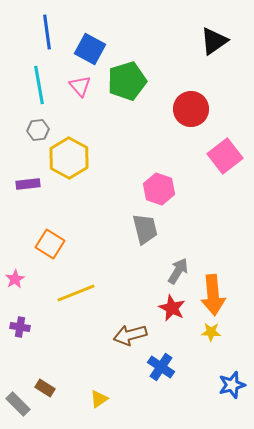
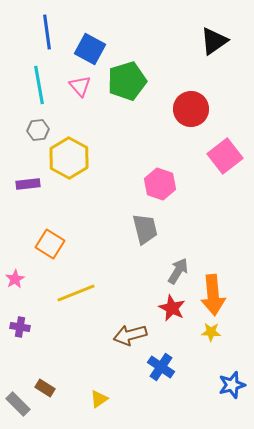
pink hexagon: moved 1 px right, 5 px up
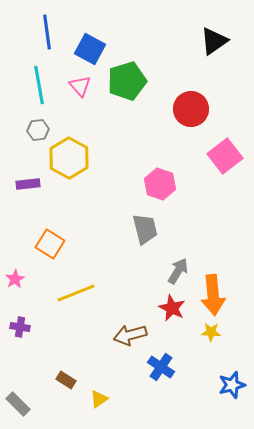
brown rectangle: moved 21 px right, 8 px up
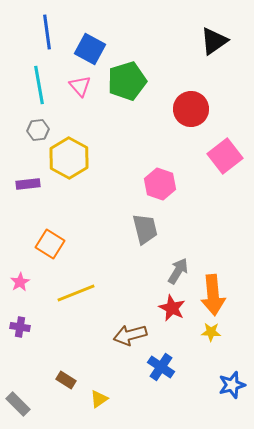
pink star: moved 5 px right, 3 px down
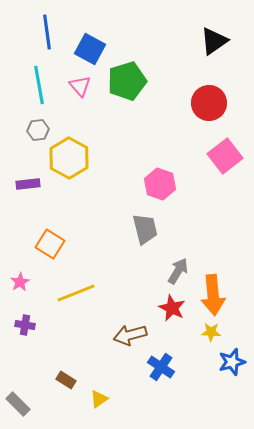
red circle: moved 18 px right, 6 px up
purple cross: moved 5 px right, 2 px up
blue star: moved 23 px up
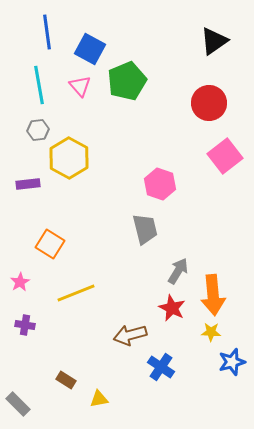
green pentagon: rotated 6 degrees counterclockwise
yellow triangle: rotated 24 degrees clockwise
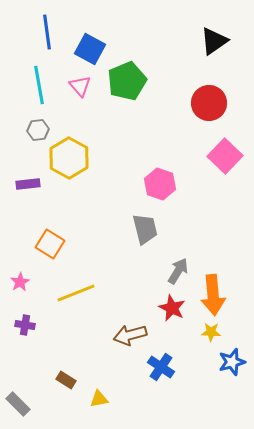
pink square: rotated 8 degrees counterclockwise
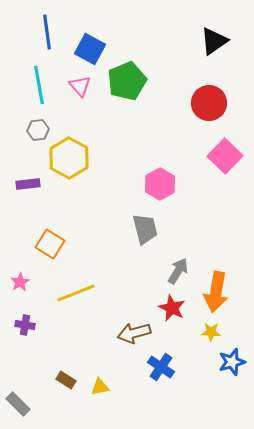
pink hexagon: rotated 12 degrees clockwise
orange arrow: moved 3 px right, 3 px up; rotated 15 degrees clockwise
brown arrow: moved 4 px right, 2 px up
yellow triangle: moved 1 px right, 12 px up
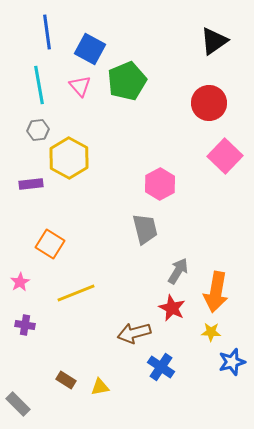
purple rectangle: moved 3 px right
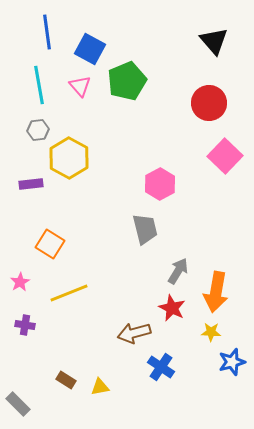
black triangle: rotated 36 degrees counterclockwise
yellow line: moved 7 px left
